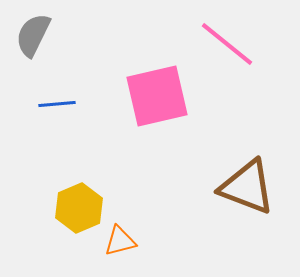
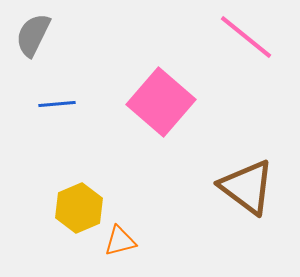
pink line: moved 19 px right, 7 px up
pink square: moved 4 px right, 6 px down; rotated 36 degrees counterclockwise
brown triangle: rotated 16 degrees clockwise
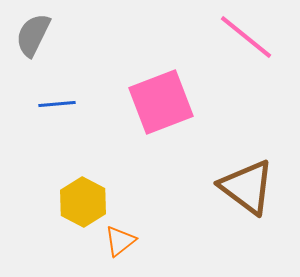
pink square: rotated 28 degrees clockwise
yellow hexagon: moved 4 px right, 6 px up; rotated 9 degrees counterclockwise
orange triangle: rotated 24 degrees counterclockwise
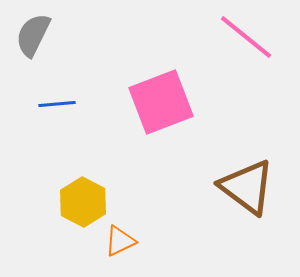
orange triangle: rotated 12 degrees clockwise
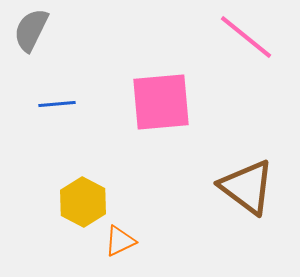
gray semicircle: moved 2 px left, 5 px up
pink square: rotated 16 degrees clockwise
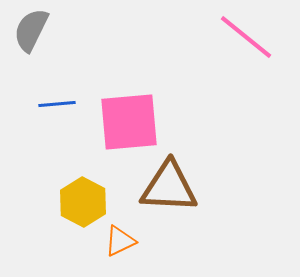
pink square: moved 32 px left, 20 px down
brown triangle: moved 78 px left; rotated 34 degrees counterclockwise
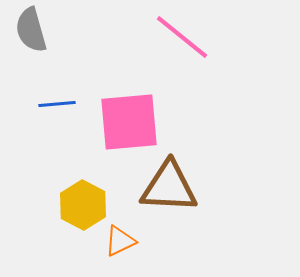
gray semicircle: rotated 42 degrees counterclockwise
pink line: moved 64 px left
yellow hexagon: moved 3 px down
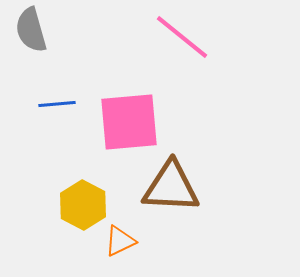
brown triangle: moved 2 px right
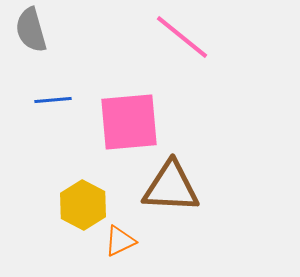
blue line: moved 4 px left, 4 px up
